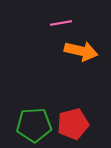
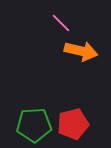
pink line: rotated 55 degrees clockwise
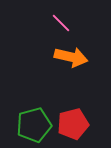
orange arrow: moved 10 px left, 6 px down
green pentagon: rotated 12 degrees counterclockwise
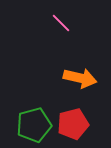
orange arrow: moved 9 px right, 21 px down
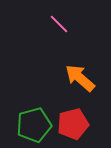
pink line: moved 2 px left, 1 px down
orange arrow: rotated 152 degrees counterclockwise
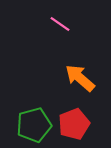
pink line: moved 1 px right; rotated 10 degrees counterclockwise
red pentagon: moved 1 px right; rotated 8 degrees counterclockwise
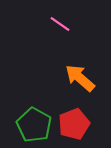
green pentagon: rotated 28 degrees counterclockwise
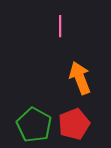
pink line: moved 2 px down; rotated 55 degrees clockwise
orange arrow: rotated 28 degrees clockwise
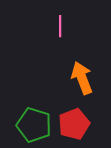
orange arrow: moved 2 px right
green pentagon: rotated 12 degrees counterclockwise
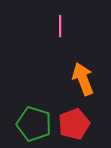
orange arrow: moved 1 px right, 1 px down
green pentagon: moved 1 px up
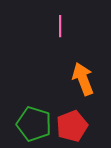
red pentagon: moved 2 px left, 2 px down
